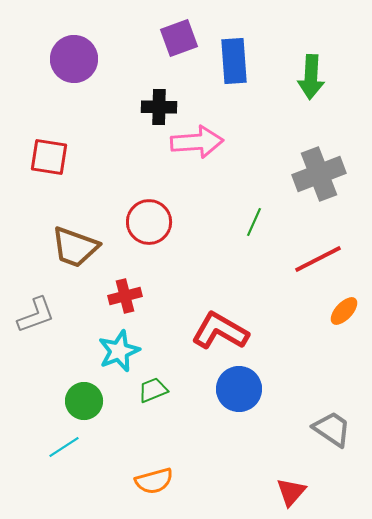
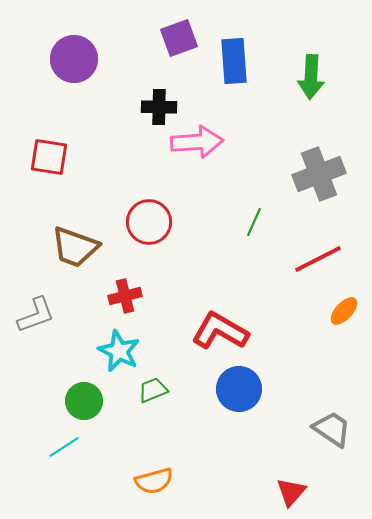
cyan star: rotated 24 degrees counterclockwise
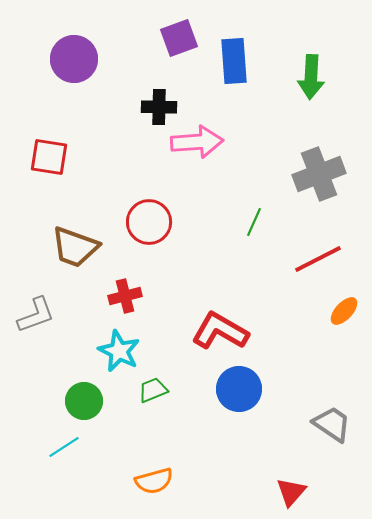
gray trapezoid: moved 5 px up
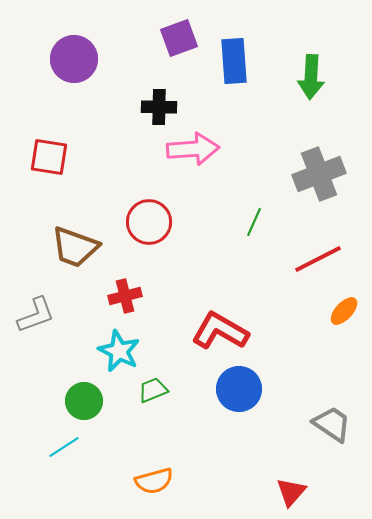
pink arrow: moved 4 px left, 7 px down
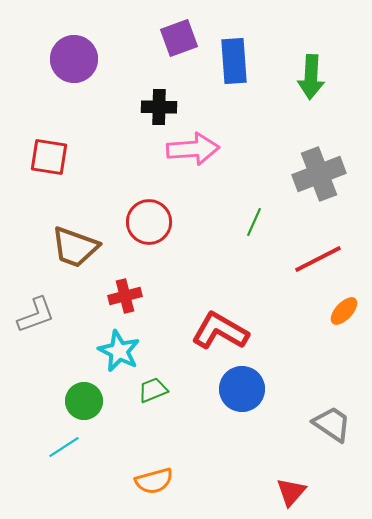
blue circle: moved 3 px right
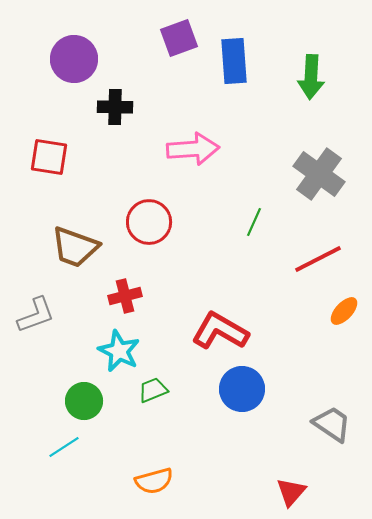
black cross: moved 44 px left
gray cross: rotated 33 degrees counterclockwise
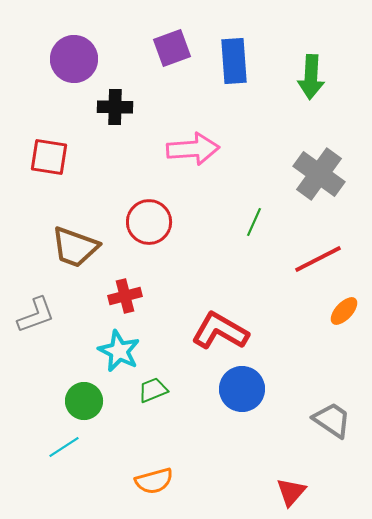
purple square: moved 7 px left, 10 px down
gray trapezoid: moved 4 px up
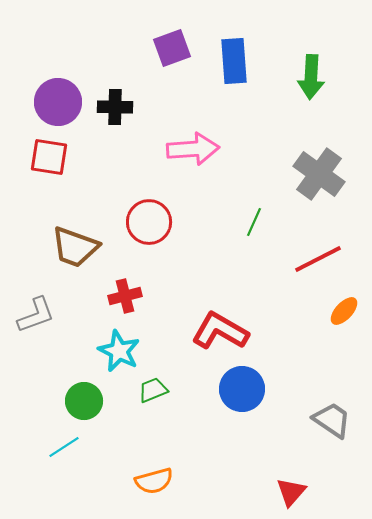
purple circle: moved 16 px left, 43 px down
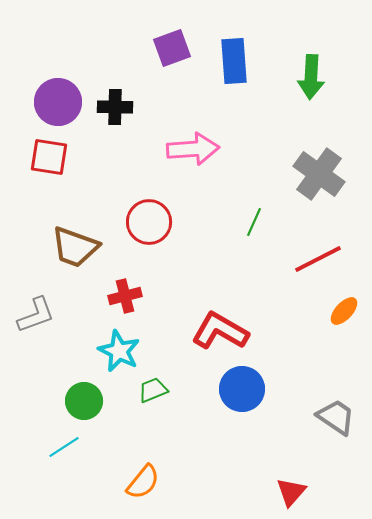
gray trapezoid: moved 4 px right, 3 px up
orange semicircle: moved 11 px left, 1 px down; rotated 36 degrees counterclockwise
